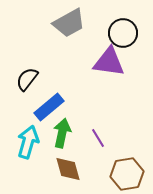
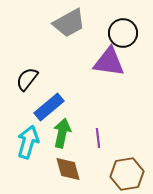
purple line: rotated 24 degrees clockwise
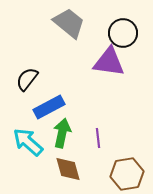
gray trapezoid: rotated 112 degrees counterclockwise
blue rectangle: rotated 12 degrees clockwise
cyan arrow: rotated 64 degrees counterclockwise
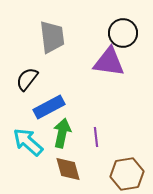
gray trapezoid: moved 17 px left, 14 px down; rotated 44 degrees clockwise
purple line: moved 2 px left, 1 px up
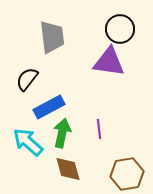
black circle: moved 3 px left, 4 px up
purple line: moved 3 px right, 8 px up
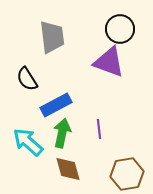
purple triangle: rotated 12 degrees clockwise
black semicircle: rotated 70 degrees counterclockwise
blue rectangle: moved 7 px right, 2 px up
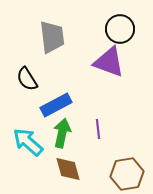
purple line: moved 1 px left
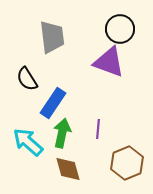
blue rectangle: moved 3 px left, 2 px up; rotated 28 degrees counterclockwise
purple line: rotated 12 degrees clockwise
brown hexagon: moved 11 px up; rotated 12 degrees counterclockwise
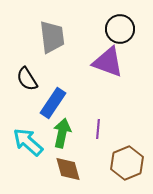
purple triangle: moved 1 px left
